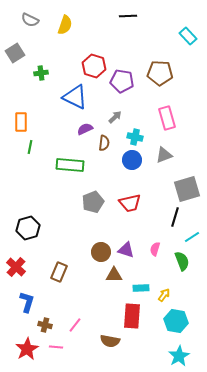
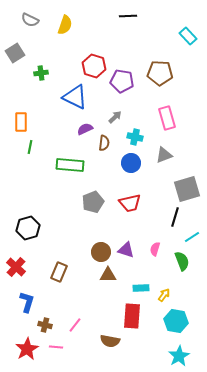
blue circle at (132, 160): moved 1 px left, 3 px down
brown triangle at (114, 275): moved 6 px left
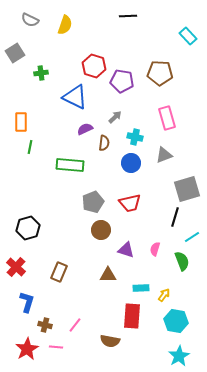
brown circle at (101, 252): moved 22 px up
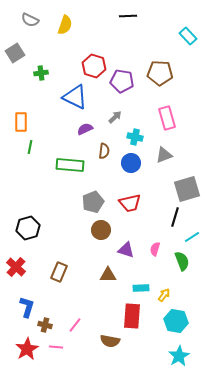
brown semicircle at (104, 143): moved 8 px down
blue L-shape at (27, 302): moved 5 px down
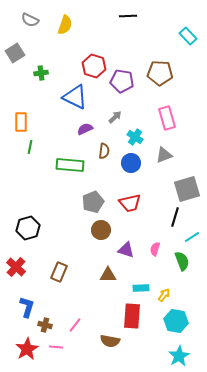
cyan cross at (135, 137): rotated 21 degrees clockwise
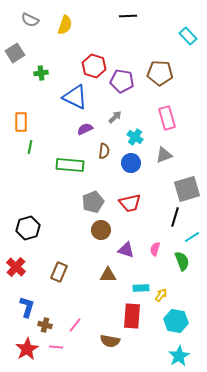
yellow arrow at (164, 295): moved 3 px left
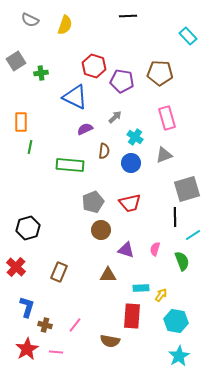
gray square at (15, 53): moved 1 px right, 8 px down
black line at (175, 217): rotated 18 degrees counterclockwise
cyan line at (192, 237): moved 1 px right, 2 px up
pink line at (56, 347): moved 5 px down
